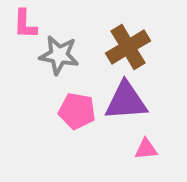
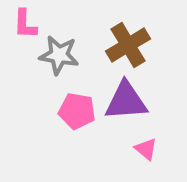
brown cross: moved 2 px up
pink triangle: rotated 45 degrees clockwise
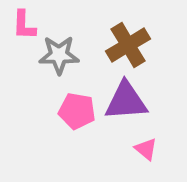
pink L-shape: moved 1 px left, 1 px down
gray star: rotated 9 degrees counterclockwise
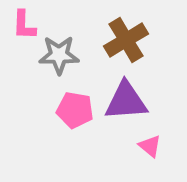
brown cross: moved 2 px left, 5 px up
pink pentagon: moved 2 px left, 1 px up
pink triangle: moved 4 px right, 3 px up
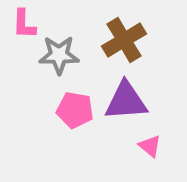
pink L-shape: moved 1 px up
brown cross: moved 2 px left
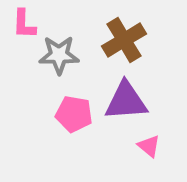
pink pentagon: moved 1 px left, 4 px down
pink triangle: moved 1 px left
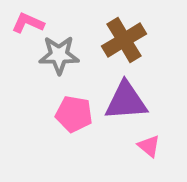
pink L-shape: moved 4 px right, 1 px up; rotated 112 degrees clockwise
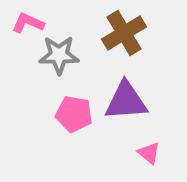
brown cross: moved 7 px up
pink triangle: moved 7 px down
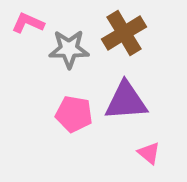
gray star: moved 10 px right, 6 px up
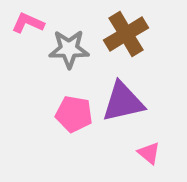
brown cross: moved 2 px right, 1 px down
purple triangle: moved 3 px left, 1 px down; rotated 9 degrees counterclockwise
